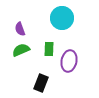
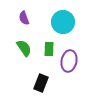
cyan circle: moved 1 px right, 4 px down
purple semicircle: moved 4 px right, 11 px up
green semicircle: moved 3 px right, 2 px up; rotated 78 degrees clockwise
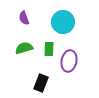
green semicircle: rotated 72 degrees counterclockwise
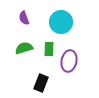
cyan circle: moved 2 px left
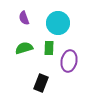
cyan circle: moved 3 px left, 1 px down
green rectangle: moved 1 px up
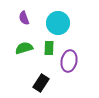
black rectangle: rotated 12 degrees clockwise
